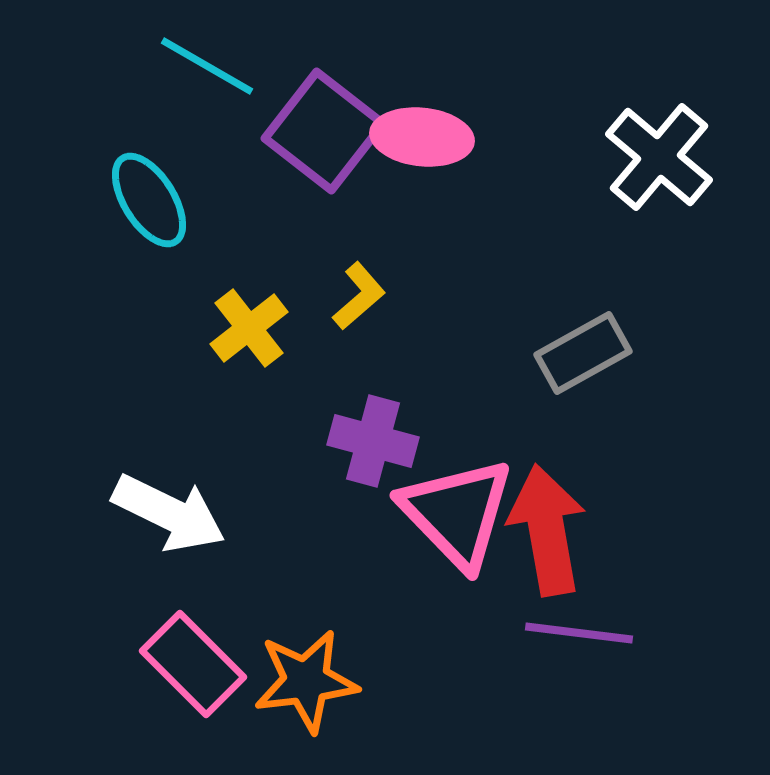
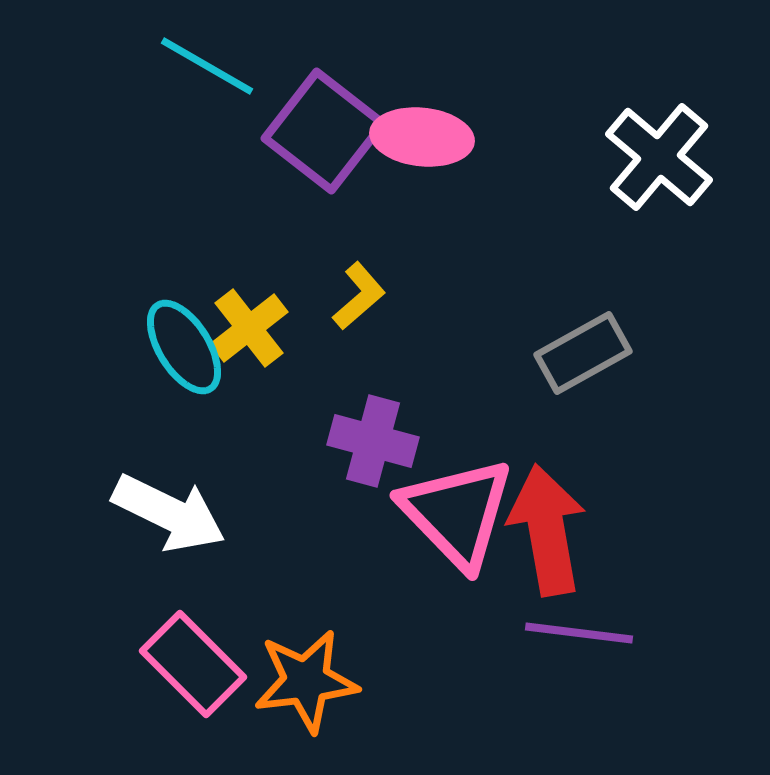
cyan ellipse: moved 35 px right, 147 px down
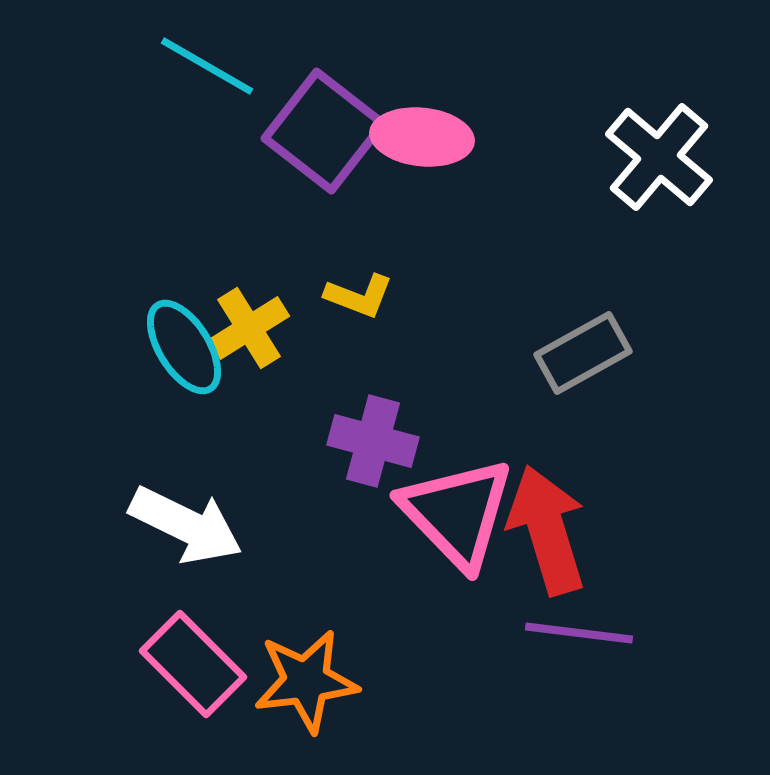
yellow L-shape: rotated 62 degrees clockwise
yellow cross: rotated 6 degrees clockwise
white arrow: moved 17 px right, 12 px down
red arrow: rotated 7 degrees counterclockwise
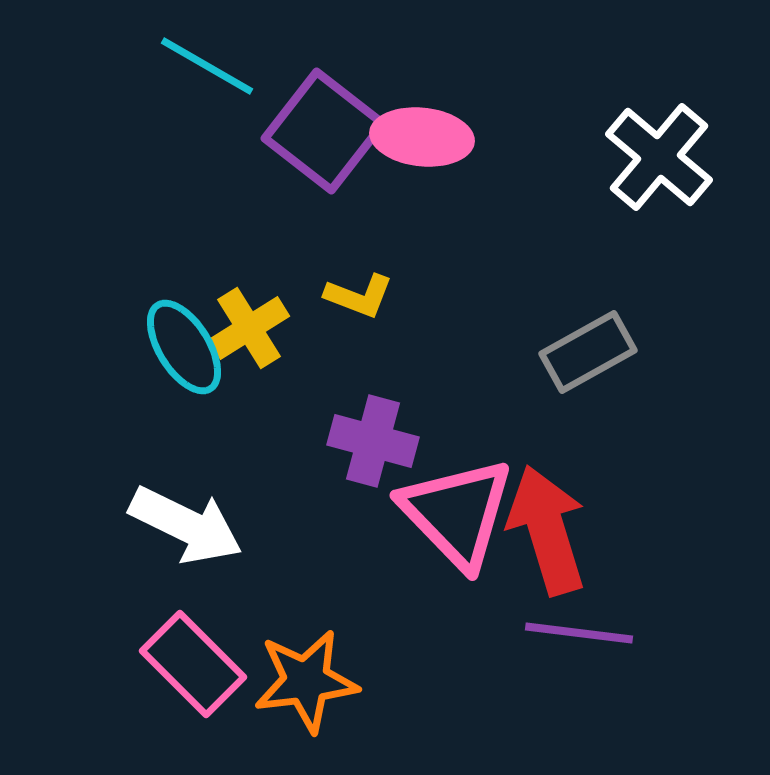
gray rectangle: moved 5 px right, 1 px up
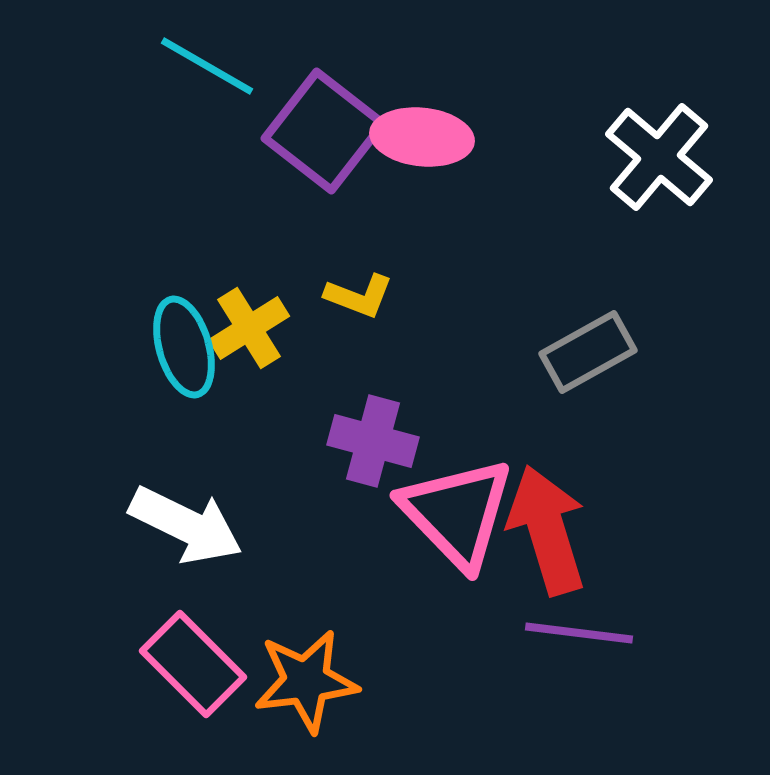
cyan ellipse: rotated 16 degrees clockwise
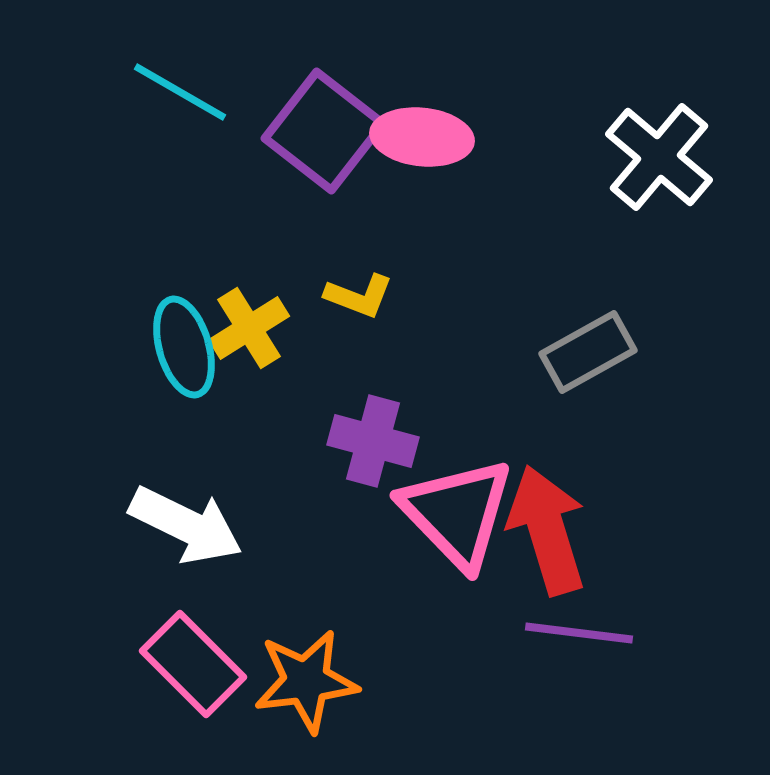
cyan line: moved 27 px left, 26 px down
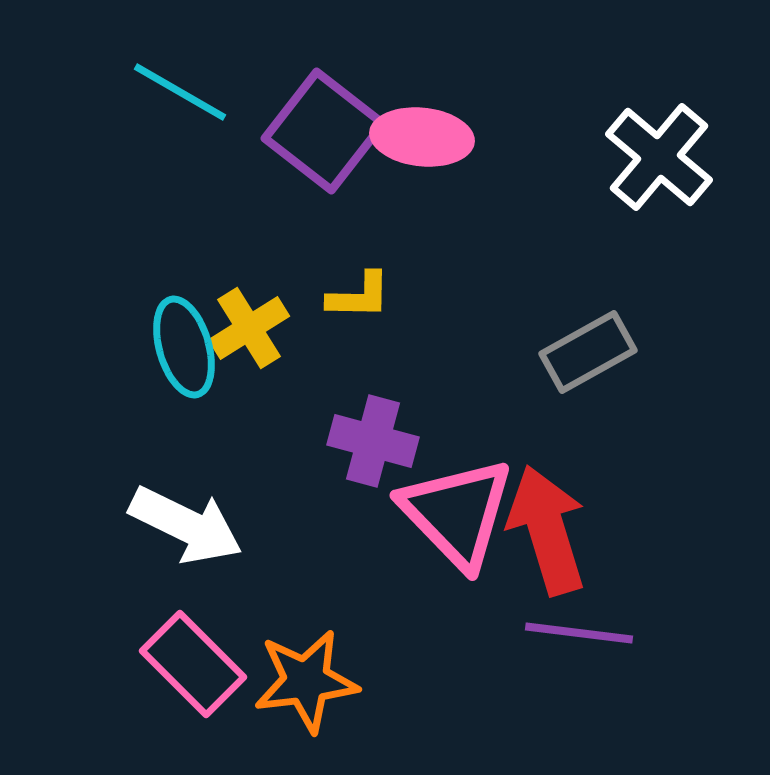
yellow L-shape: rotated 20 degrees counterclockwise
